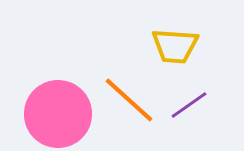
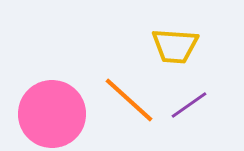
pink circle: moved 6 px left
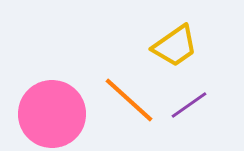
yellow trapezoid: rotated 39 degrees counterclockwise
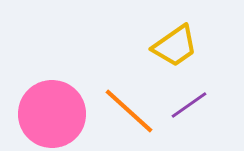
orange line: moved 11 px down
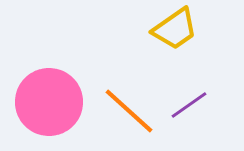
yellow trapezoid: moved 17 px up
pink circle: moved 3 px left, 12 px up
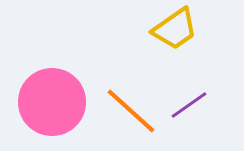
pink circle: moved 3 px right
orange line: moved 2 px right
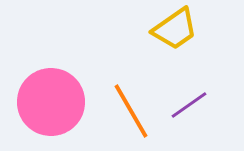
pink circle: moved 1 px left
orange line: rotated 18 degrees clockwise
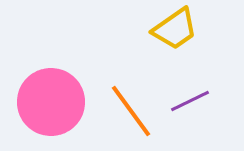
purple line: moved 1 px right, 4 px up; rotated 9 degrees clockwise
orange line: rotated 6 degrees counterclockwise
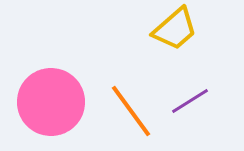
yellow trapezoid: rotated 6 degrees counterclockwise
purple line: rotated 6 degrees counterclockwise
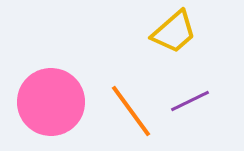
yellow trapezoid: moved 1 px left, 3 px down
purple line: rotated 6 degrees clockwise
